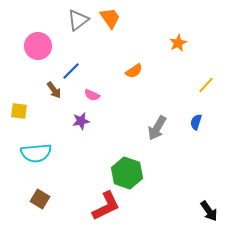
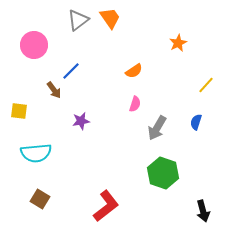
pink circle: moved 4 px left, 1 px up
pink semicircle: moved 43 px right, 9 px down; rotated 98 degrees counterclockwise
green hexagon: moved 36 px right
red L-shape: rotated 12 degrees counterclockwise
black arrow: moved 6 px left; rotated 20 degrees clockwise
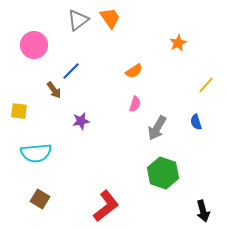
blue semicircle: rotated 35 degrees counterclockwise
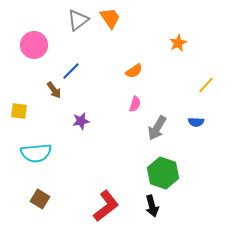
blue semicircle: rotated 70 degrees counterclockwise
black arrow: moved 51 px left, 5 px up
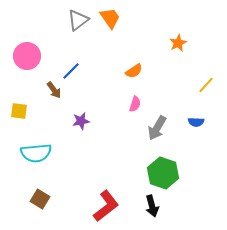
pink circle: moved 7 px left, 11 px down
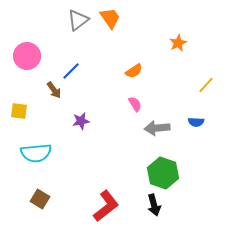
pink semicircle: rotated 49 degrees counterclockwise
gray arrow: rotated 55 degrees clockwise
black arrow: moved 2 px right, 1 px up
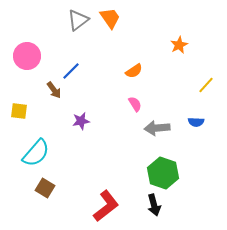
orange star: moved 1 px right, 2 px down
cyan semicircle: rotated 44 degrees counterclockwise
brown square: moved 5 px right, 11 px up
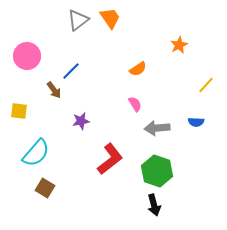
orange semicircle: moved 4 px right, 2 px up
green hexagon: moved 6 px left, 2 px up
red L-shape: moved 4 px right, 47 px up
